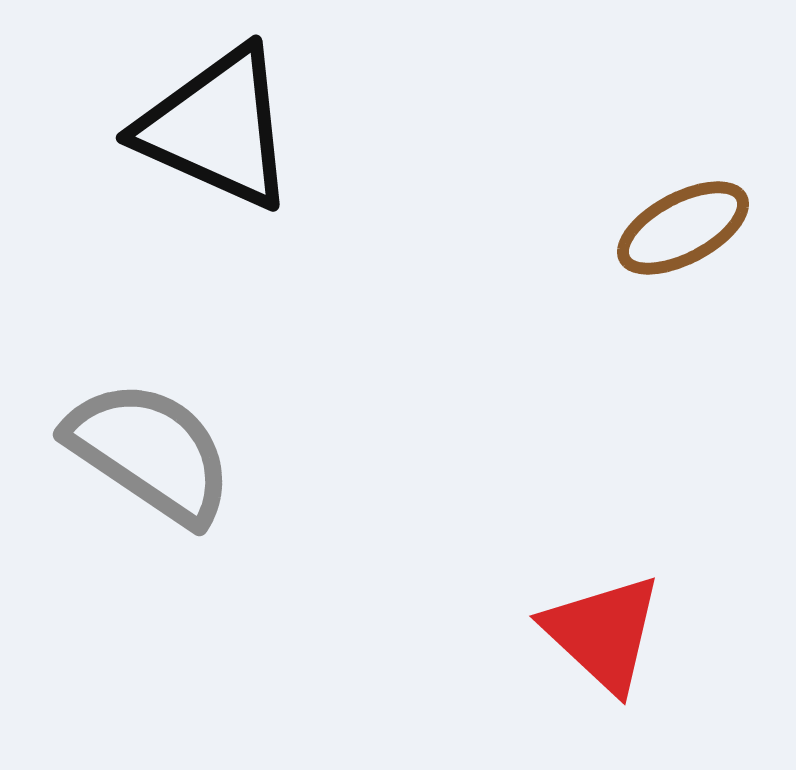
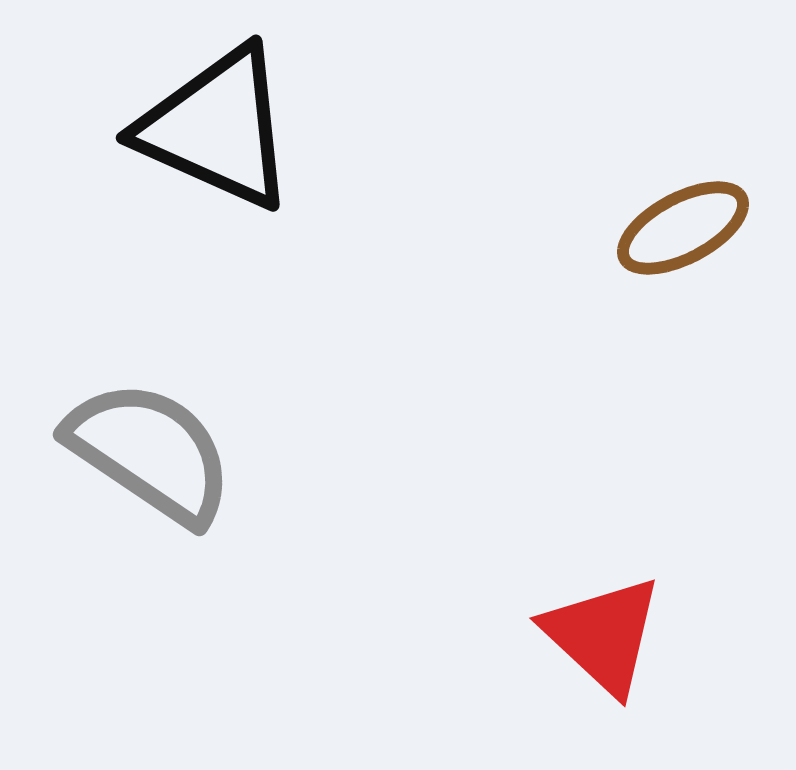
red triangle: moved 2 px down
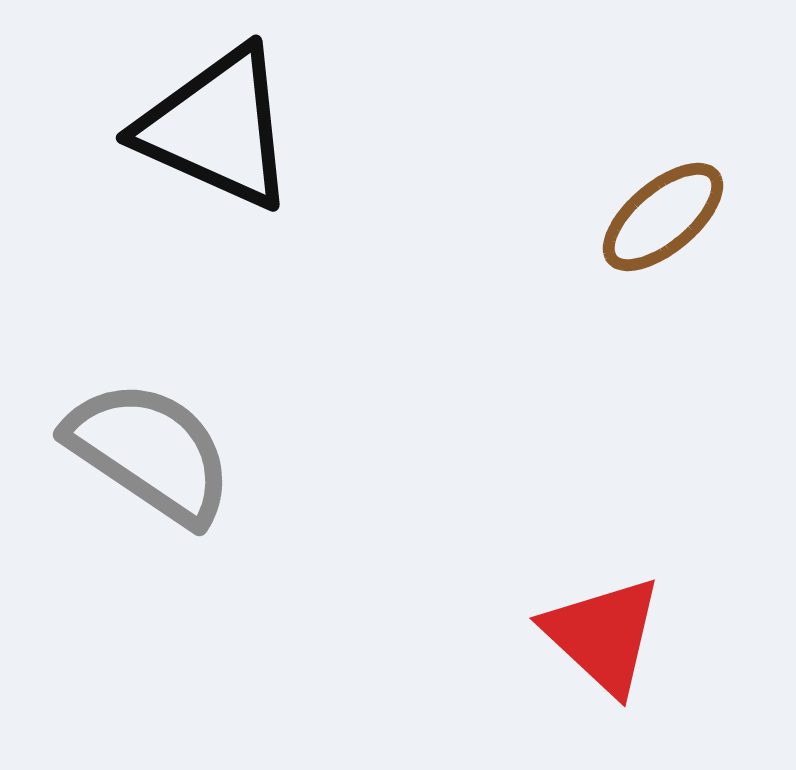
brown ellipse: moved 20 px left, 11 px up; rotated 12 degrees counterclockwise
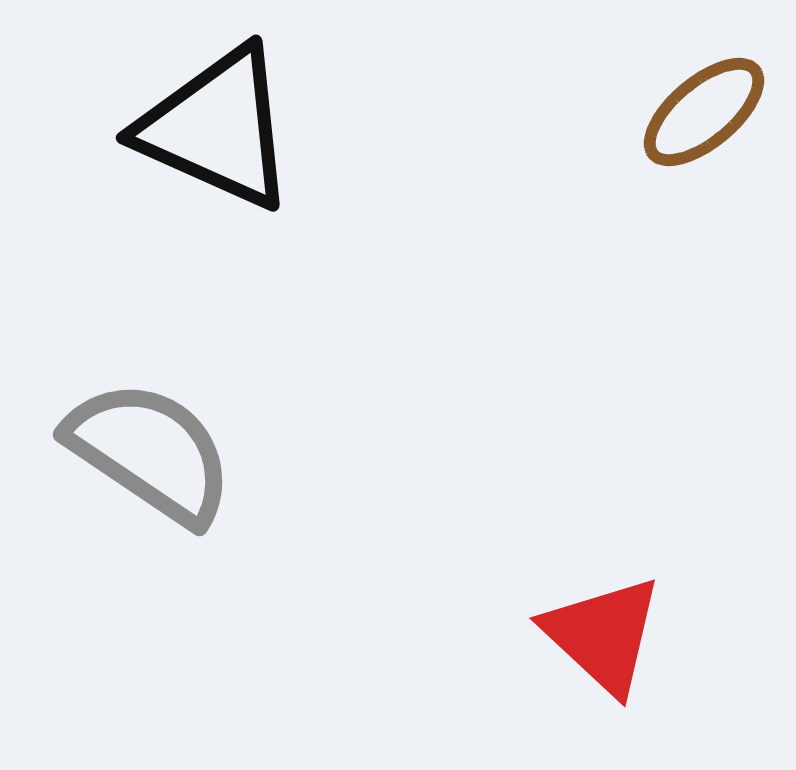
brown ellipse: moved 41 px right, 105 px up
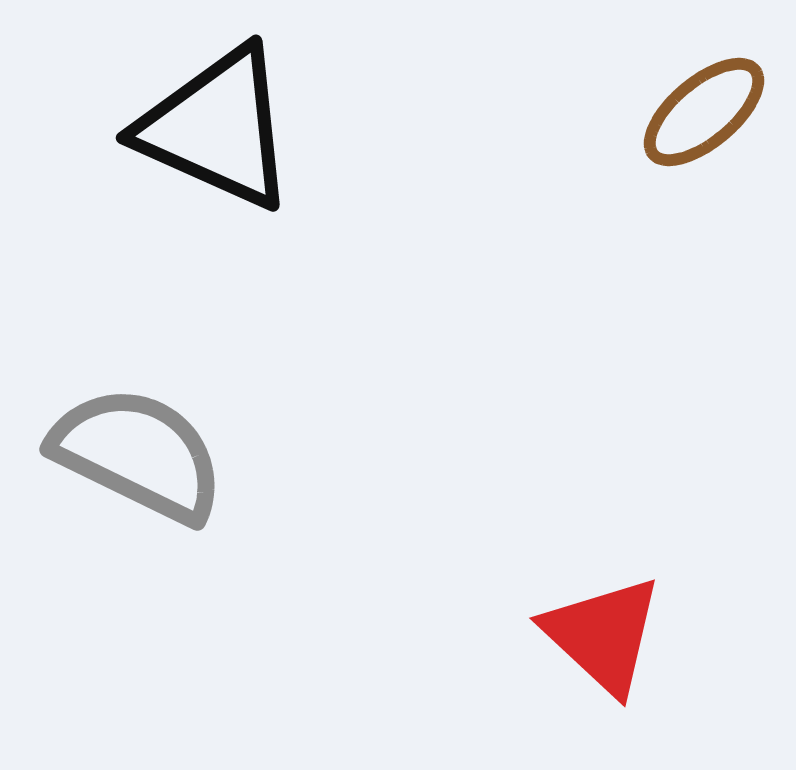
gray semicircle: moved 12 px left, 2 px down; rotated 8 degrees counterclockwise
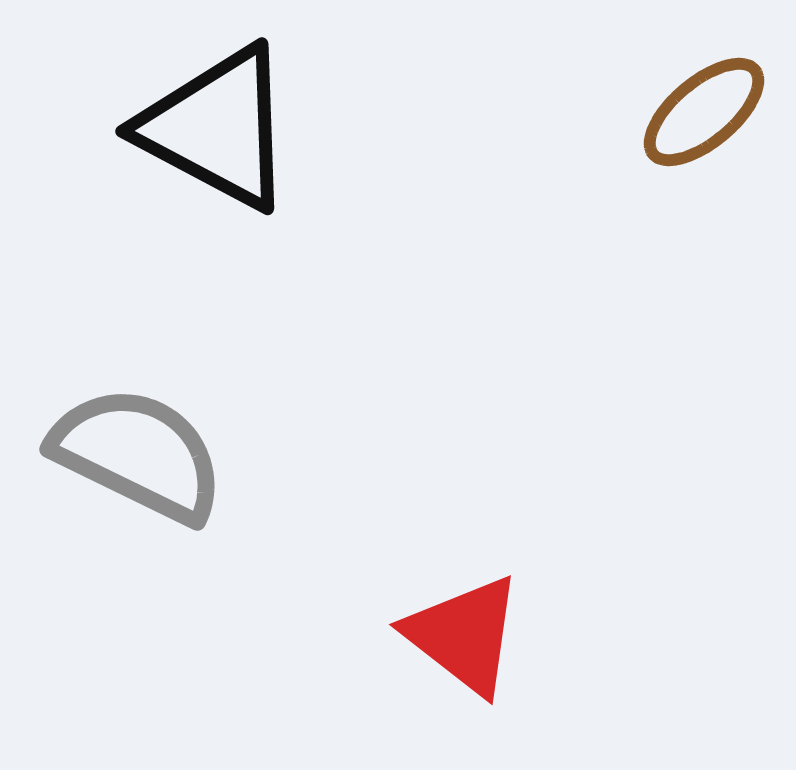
black triangle: rotated 4 degrees clockwise
red triangle: moved 139 px left; rotated 5 degrees counterclockwise
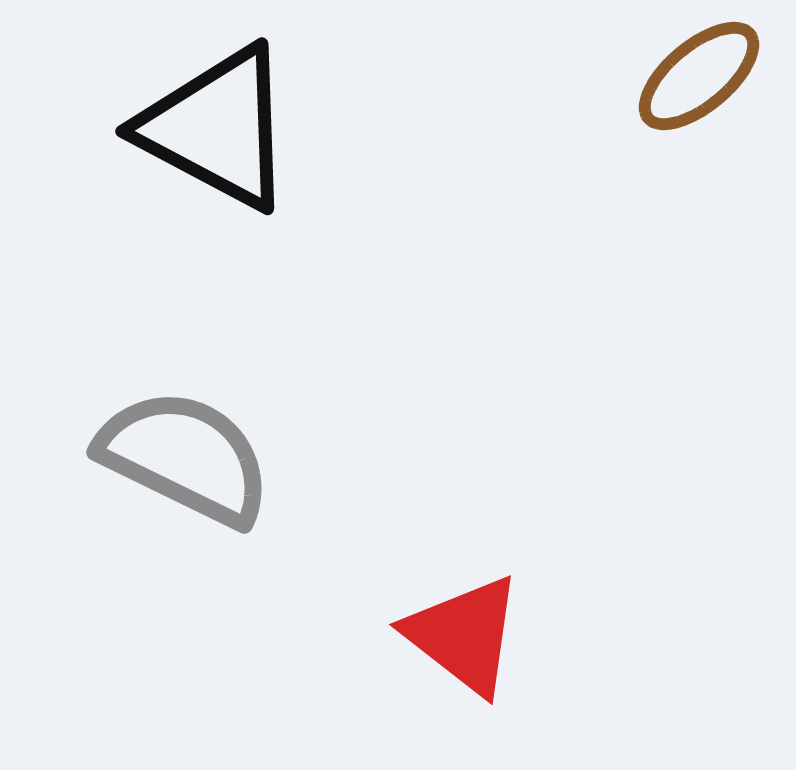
brown ellipse: moved 5 px left, 36 px up
gray semicircle: moved 47 px right, 3 px down
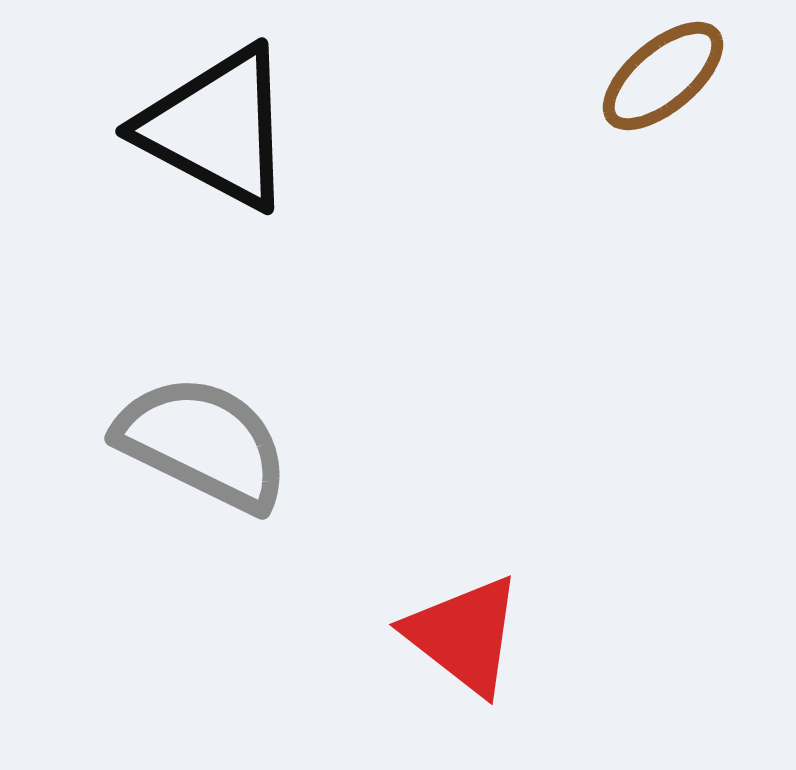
brown ellipse: moved 36 px left
gray semicircle: moved 18 px right, 14 px up
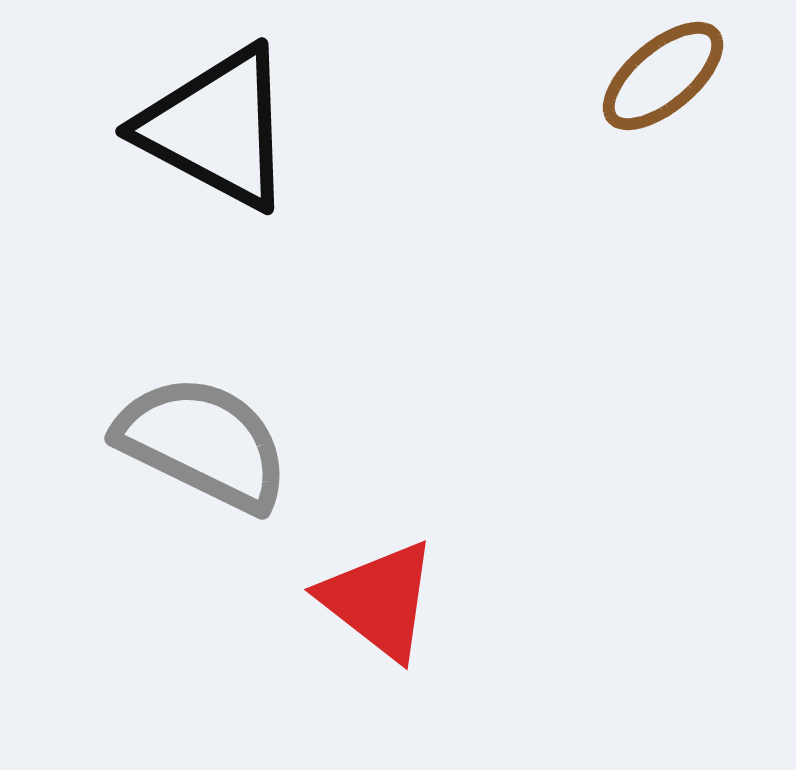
red triangle: moved 85 px left, 35 px up
